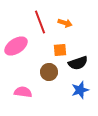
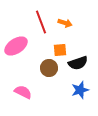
red line: moved 1 px right
brown circle: moved 4 px up
pink semicircle: rotated 18 degrees clockwise
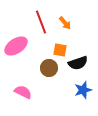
orange arrow: rotated 32 degrees clockwise
orange square: rotated 16 degrees clockwise
blue star: moved 3 px right
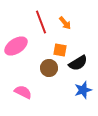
black semicircle: rotated 12 degrees counterclockwise
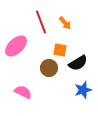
pink ellipse: rotated 10 degrees counterclockwise
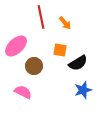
red line: moved 5 px up; rotated 10 degrees clockwise
brown circle: moved 15 px left, 2 px up
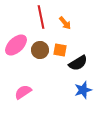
pink ellipse: moved 1 px up
brown circle: moved 6 px right, 16 px up
pink semicircle: rotated 60 degrees counterclockwise
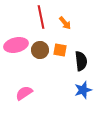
pink ellipse: rotated 30 degrees clockwise
black semicircle: moved 3 px right, 2 px up; rotated 66 degrees counterclockwise
pink semicircle: moved 1 px right, 1 px down
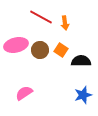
red line: rotated 50 degrees counterclockwise
orange arrow: rotated 32 degrees clockwise
orange square: moved 1 px right; rotated 24 degrees clockwise
black semicircle: rotated 84 degrees counterclockwise
blue star: moved 5 px down
